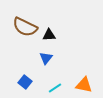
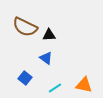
blue triangle: rotated 32 degrees counterclockwise
blue square: moved 4 px up
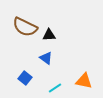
orange triangle: moved 4 px up
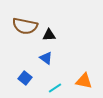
brown semicircle: moved 1 px up; rotated 15 degrees counterclockwise
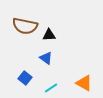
orange triangle: moved 2 px down; rotated 18 degrees clockwise
cyan line: moved 4 px left
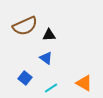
brown semicircle: rotated 35 degrees counterclockwise
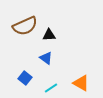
orange triangle: moved 3 px left
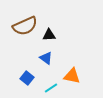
blue square: moved 2 px right
orange triangle: moved 9 px left, 7 px up; rotated 18 degrees counterclockwise
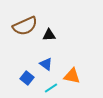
blue triangle: moved 6 px down
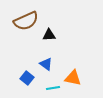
brown semicircle: moved 1 px right, 5 px up
orange triangle: moved 1 px right, 2 px down
cyan line: moved 2 px right; rotated 24 degrees clockwise
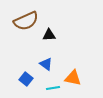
blue square: moved 1 px left, 1 px down
